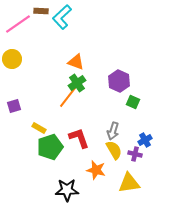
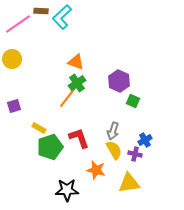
green square: moved 1 px up
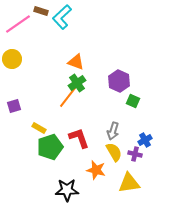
brown rectangle: rotated 16 degrees clockwise
yellow semicircle: moved 2 px down
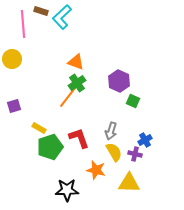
pink line: moved 5 px right; rotated 60 degrees counterclockwise
gray arrow: moved 2 px left
yellow triangle: rotated 10 degrees clockwise
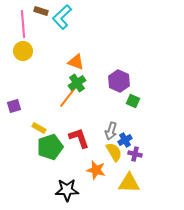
yellow circle: moved 11 px right, 8 px up
blue cross: moved 20 px left
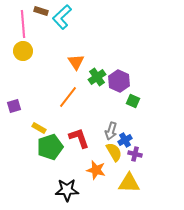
orange triangle: rotated 36 degrees clockwise
green cross: moved 20 px right, 6 px up
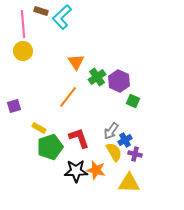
gray arrow: rotated 18 degrees clockwise
black star: moved 9 px right, 19 px up
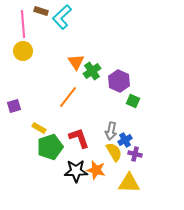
green cross: moved 5 px left, 6 px up
gray arrow: rotated 24 degrees counterclockwise
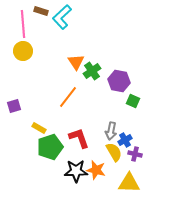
purple hexagon: rotated 15 degrees counterclockwise
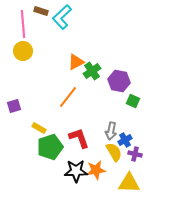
orange triangle: rotated 36 degrees clockwise
orange star: rotated 24 degrees counterclockwise
